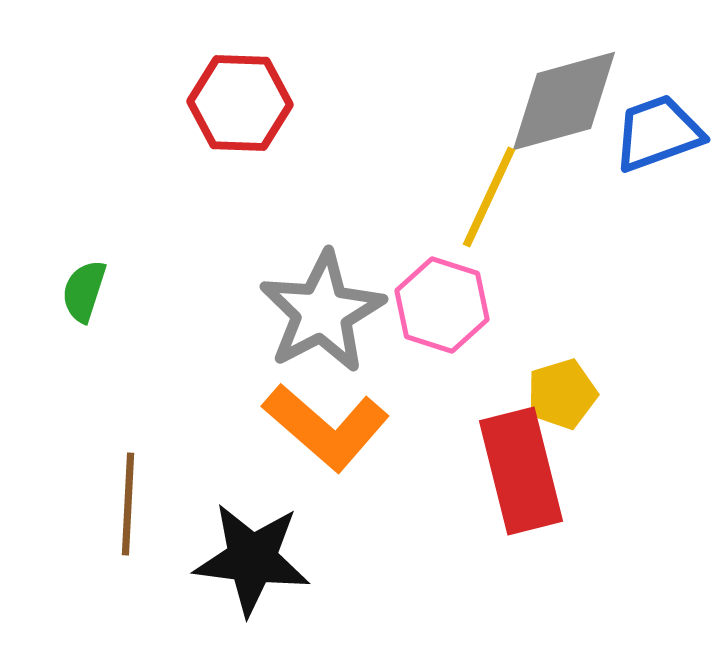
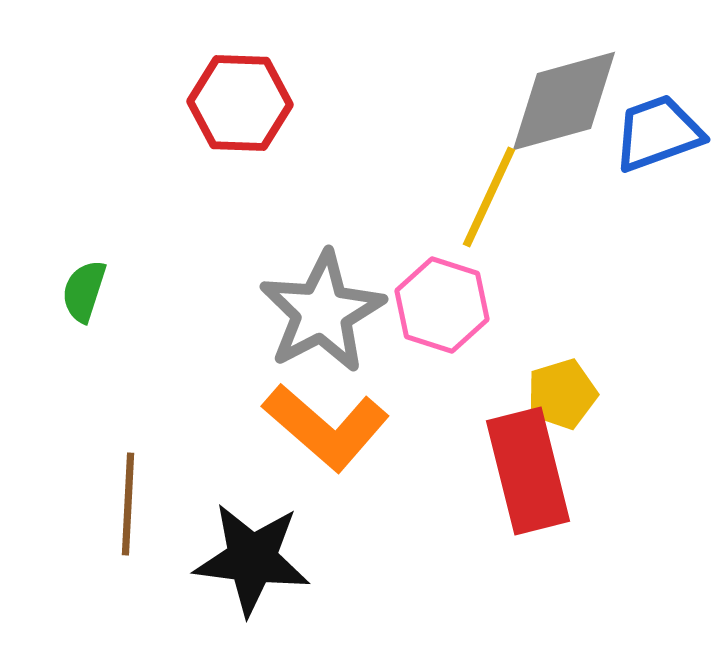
red rectangle: moved 7 px right
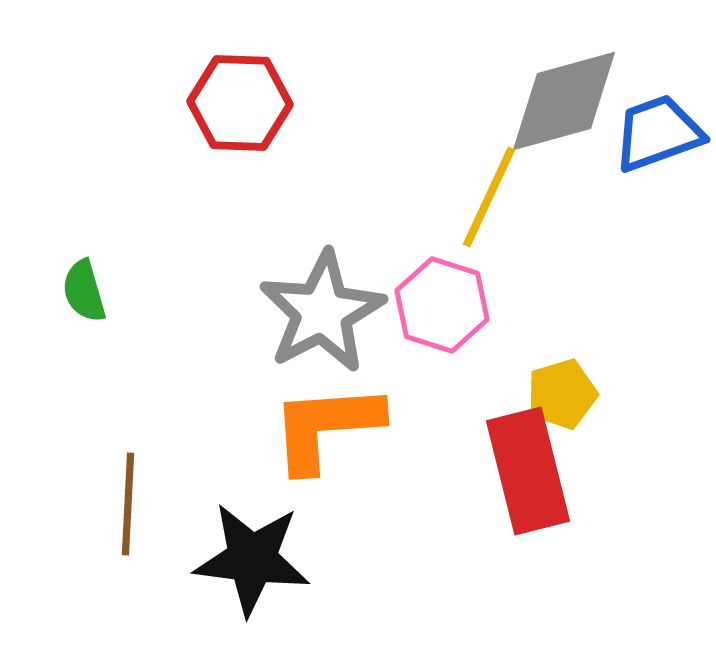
green semicircle: rotated 34 degrees counterclockwise
orange L-shape: rotated 135 degrees clockwise
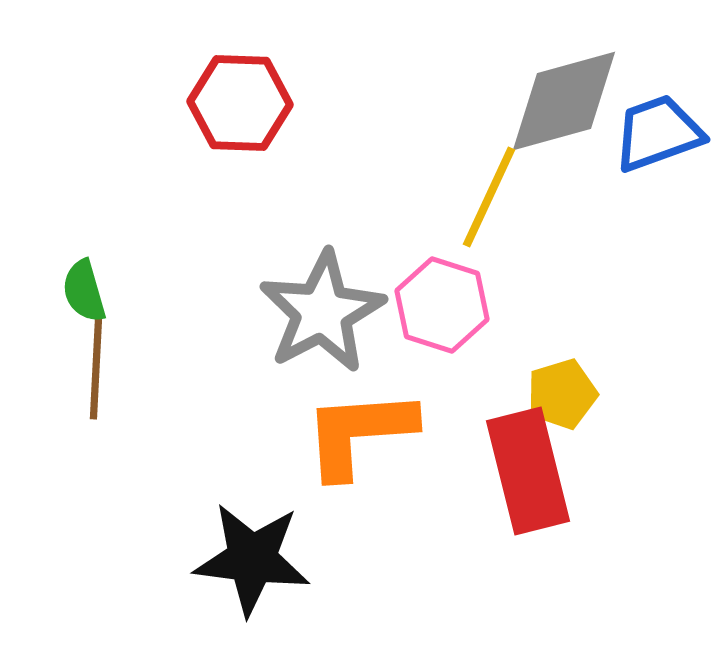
orange L-shape: moved 33 px right, 6 px down
brown line: moved 32 px left, 136 px up
